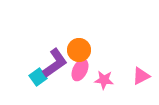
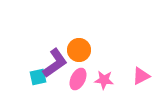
pink ellipse: moved 2 px left, 9 px down
cyan square: rotated 24 degrees clockwise
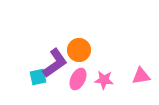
pink triangle: rotated 18 degrees clockwise
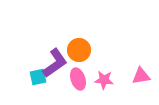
pink ellipse: rotated 45 degrees counterclockwise
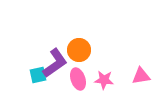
cyan square: moved 2 px up
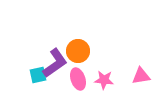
orange circle: moved 1 px left, 1 px down
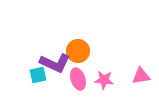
purple L-shape: rotated 60 degrees clockwise
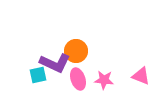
orange circle: moved 2 px left
pink triangle: rotated 30 degrees clockwise
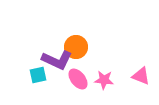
orange circle: moved 4 px up
purple L-shape: moved 2 px right, 3 px up
pink ellipse: rotated 20 degrees counterclockwise
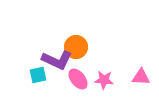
pink triangle: moved 1 px down; rotated 18 degrees counterclockwise
